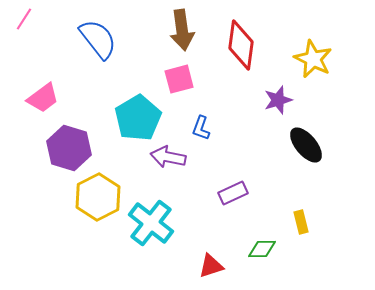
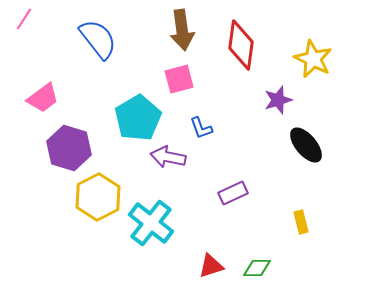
blue L-shape: rotated 40 degrees counterclockwise
green diamond: moved 5 px left, 19 px down
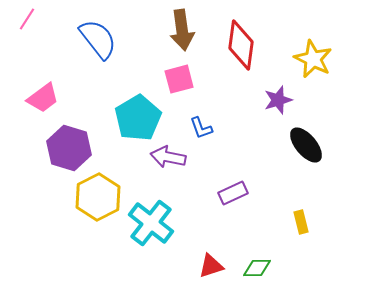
pink line: moved 3 px right
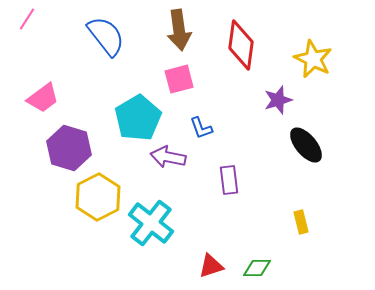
brown arrow: moved 3 px left
blue semicircle: moved 8 px right, 3 px up
purple rectangle: moved 4 px left, 13 px up; rotated 72 degrees counterclockwise
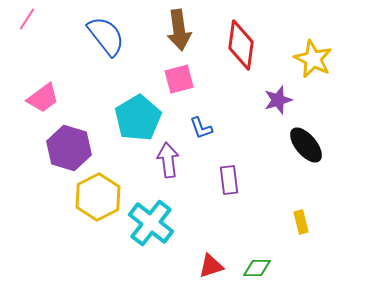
purple arrow: moved 3 px down; rotated 72 degrees clockwise
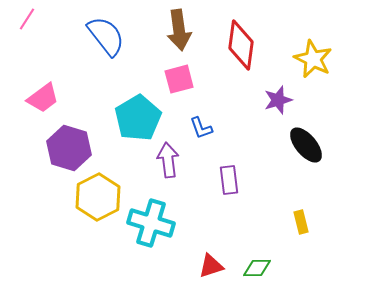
cyan cross: rotated 21 degrees counterclockwise
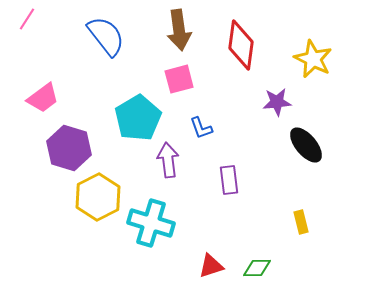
purple star: moved 1 px left, 2 px down; rotated 12 degrees clockwise
